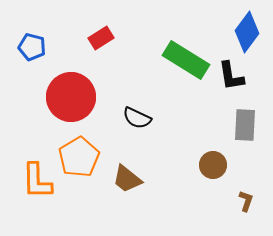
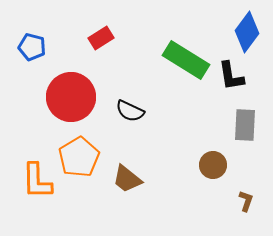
black semicircle: moved 7 px left, 7 px up
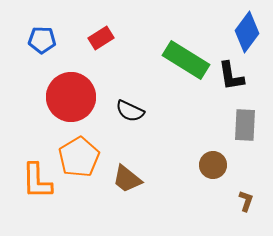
blue pentagon: moved 10 px right, 7 px up; rotated 12 degrees counterclockwise
